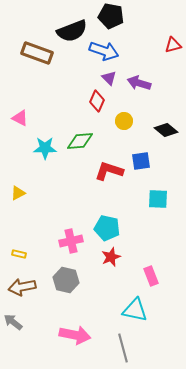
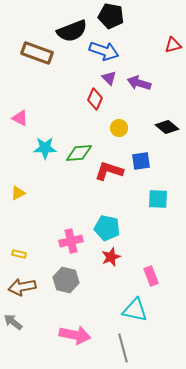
red diamond: moved 2 px left, 2 px up
yellow circle: moved 5 px left, 7 px down
black diamond: moved 1 px right, 3 px up
green diamond: moved 1 px left, 12 px down
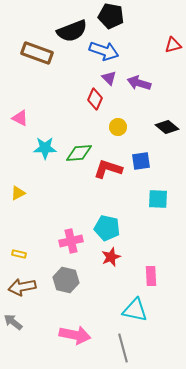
yellow circle: moved 1 px left, 1 px up
red L-shape: moved 1 px left, 2 px up
pink rectangle: rotated 18 degrees clockwise
